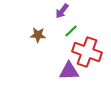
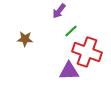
purple arrow: moved 3 px left
brown star: moved 13 px left, 4 px down
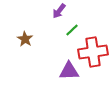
green line: moved 1 px right, 1 px up
brown star: rotated 28 degrees clockwise
red cross: moved 6 px right; rotated 28 degrees counterclockwise
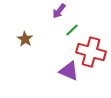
red cross: moved 2 px left; rotated 24 degrees clockwise
purple triangle: rotated 25 degrees clockwise
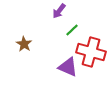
brown star: moved 1 px left, 5 px down
purple triangle: moved 1 px left, 4 px up
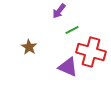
green line: rotated 16 degrees clockwise
brown star: moved 5 px right, 3 px down
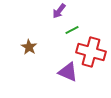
purple triangle: moved 5 px down
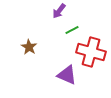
purple triangle: moved 1 px left, 3 px down
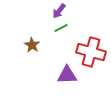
green line: moved 11 px left, 2 px up
brown star: moved 3 px right, 2 px up
purple triangle: rotated 25 degrees counterclockwise
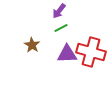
purple triangle: moved 21 px up
